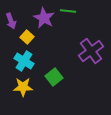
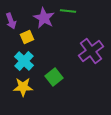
yellow square: rotated 24 degrees clockwise
cyan cross: rotated 12 degrees clockwise
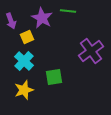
purple star: moved 2 px left
green square: rotated 30 degrees clockwise
yellow star: moved 1 px right, 3 px down; rotated 18 degrees counterclockwise
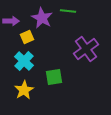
purple arrow: rotated 70 degrees counterclockwise
purple cross: moved 5 px left, 2 px up
yellow star: rotated 12 degrees counterclockwise
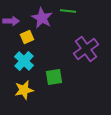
yellow star: rotated 18 degrees clockwise
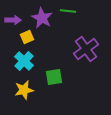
purple arrow: moved 2 px right, 1 px up
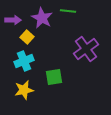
yellow square: rotated 24 degrees counterclockwise
cyan cross: rotated 24 degrees clockwise
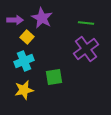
green line: moved 18 px right, 12 px down
purple arrow: moved 2 px right
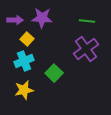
purple star: rotated 25 degrees counterclockwise
green line: moved 1 px right, 2 px up
yellow square: moved 2 px down
green square: moved 4 px up; rotated 36 degrees counterclockwise
